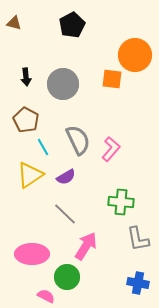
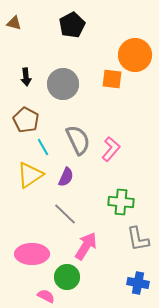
purple semicircle: rotated 36 degrees counterclockwise
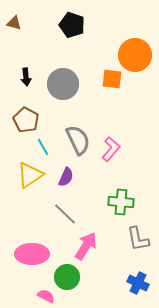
black pentagon: rotated 25 degrees counterclockwise
blue cross: rotated 15 degrees clockwise
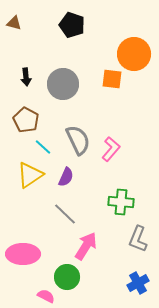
orange circle: moved 1 px left, 1 px up
cyan line: rotated 18 degrees counterclockwise
gray L-shape: rotated 32 degrees clockwise
pink ellipse: moved 9 px left
blue cross: rotated 35 degrees clockwise
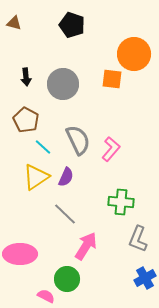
yellow triangle: moved 6 px right, 2 px down
pink ellipse: moved 3 px left
green circle: moved 2 px down
blue cross: moved 7 px right, 5 px up
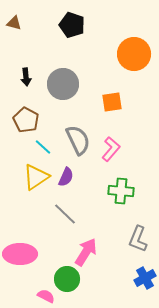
orange square: moved 23 px down; rotated 15 degrees counterclockwise
green cross: moved 11 px up
pink arrow: moved 6 px down
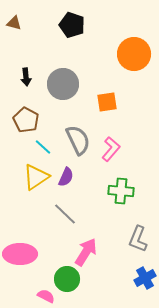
orange square: moved 5 px left
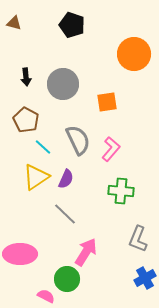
purple semicircle: moved 2 px down
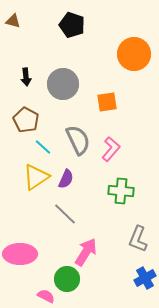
brown triangle: moved 1 px left, 2 px up
